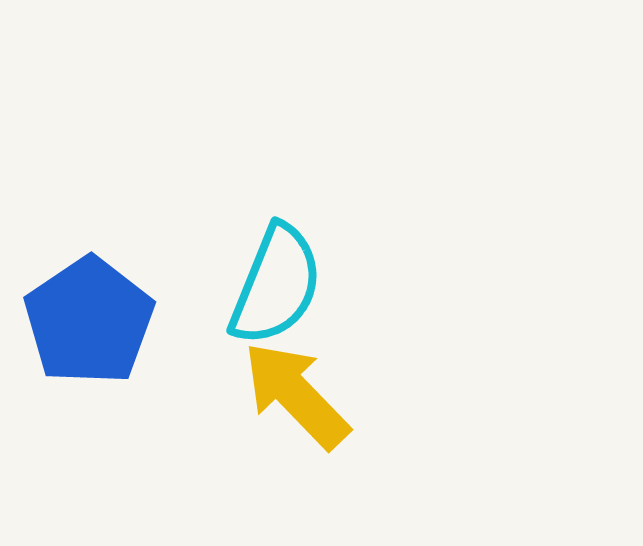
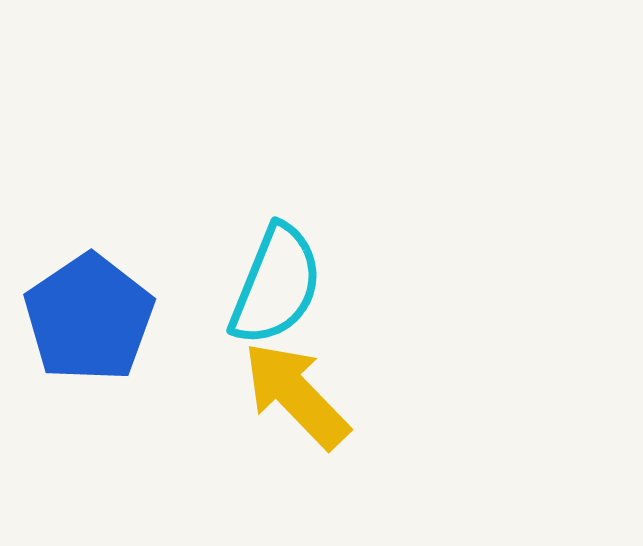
blue pentagon: moved 3 px up
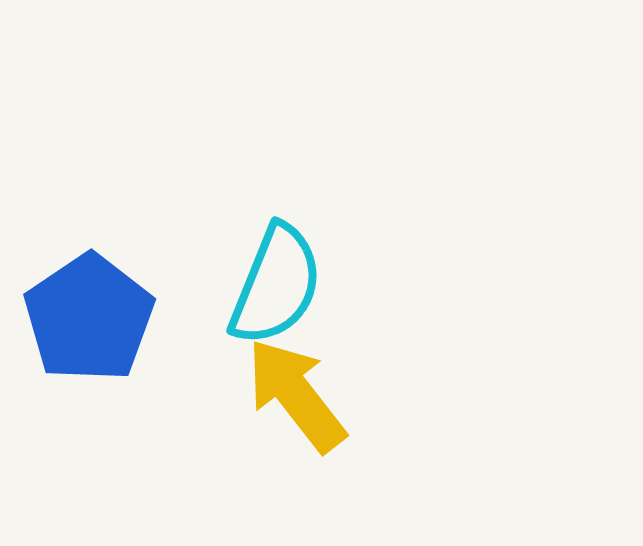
yellow arrow: rotated 6 degrees clockwise
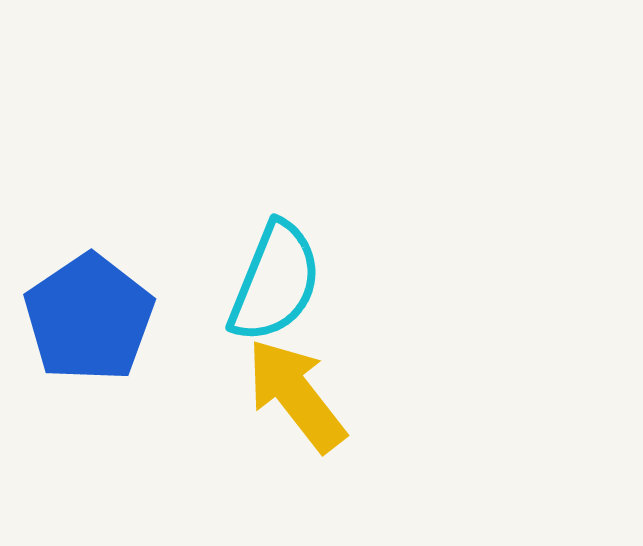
cyan semicircle: moved 1 px left, 3 px up
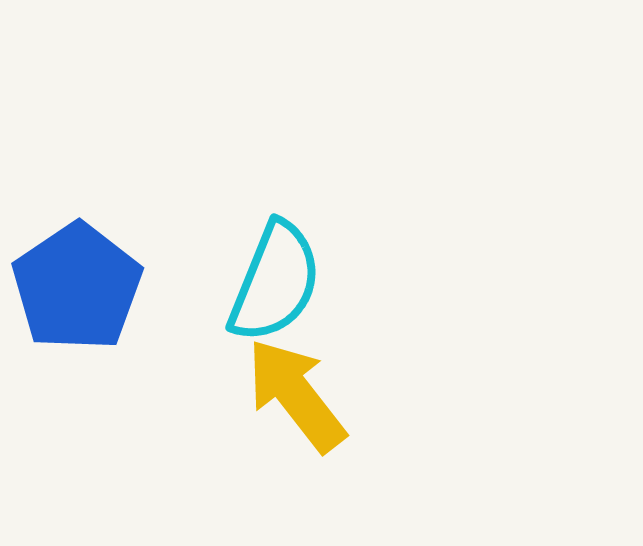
blue pentagon: moved 12 px left, 31 px up
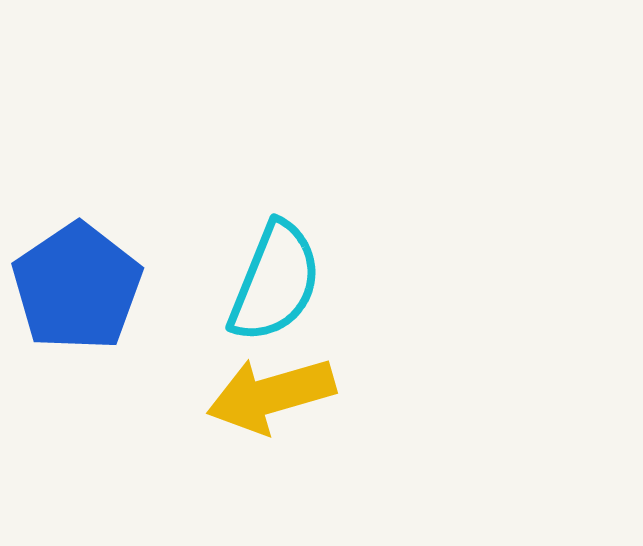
yellow arrow: moved 25 px left; rotated 68 degrees counterclockwise
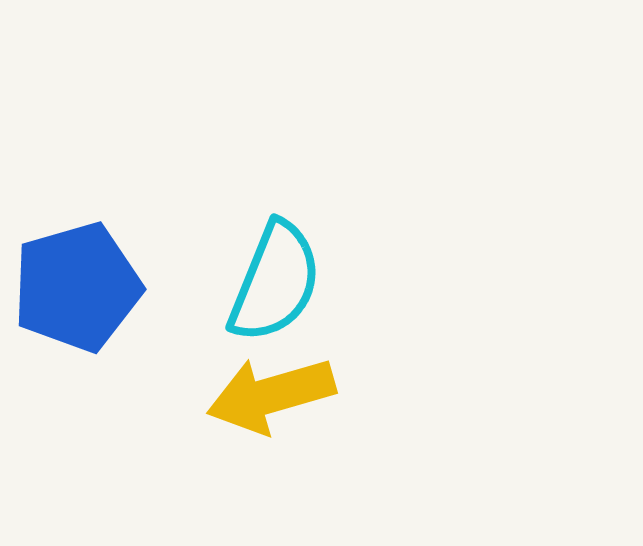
blue pentagon: rotated 18 degrees clockwise
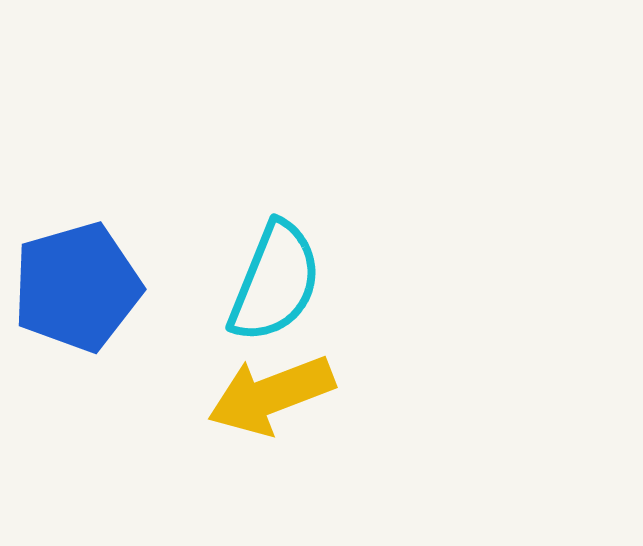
yellow arrow: rotated 5 degrees counterclockwise
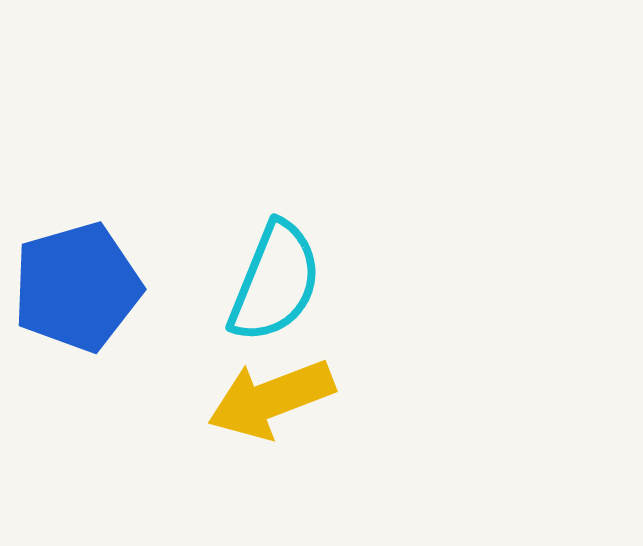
yellow arrow: moved 4 px down
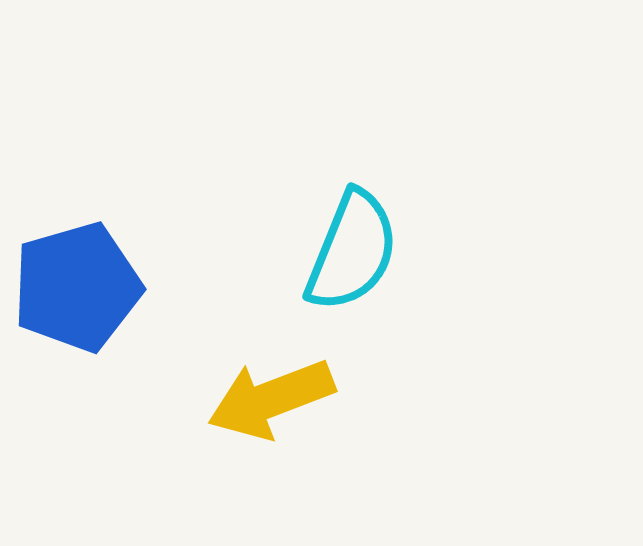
cyan semicircle: moved 77 px right, 31 px up
